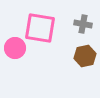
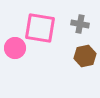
gray cross: moved 3 px left
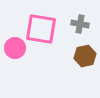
pink square: moved 1 px right, 1 px down
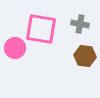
brown hexagon: rotated 20 degrees clockwise
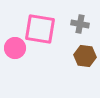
pink square: moved 1 px left
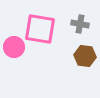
pink circle: moved 1 px left, 1 px up
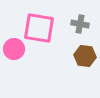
pink square: moved 1 px left, 1 px up
pink circle: moved 2 px down
